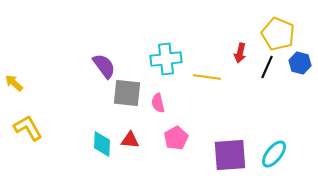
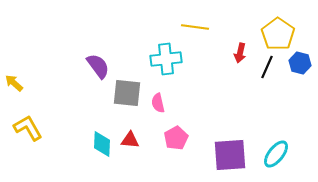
yellow pentagon: rotated 12 degrees clockwise
purple semicircle: moved 6 px left
yellow line: moved 12 px left, 50 px up
cyan ellipse: moved 2 px right
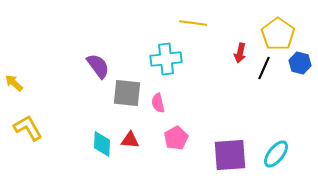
yellow line: moved 2 px left, 4 px up
black line: moved 3 px left, 1 px down
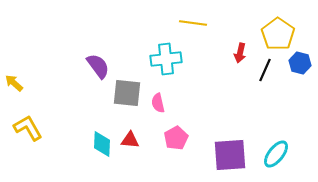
black line: moved 1 px right, 2 px down
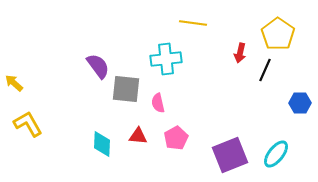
blue hexagon: moved 40 px down; rotated 15 degrees counterclockwise
gray square: moved 1 px left, 4 px up
yellow L-shape: moved 4 px up
red triangle: moved 8 px right, 4 px up
purple square: rotated 18 degrees counterclockwise
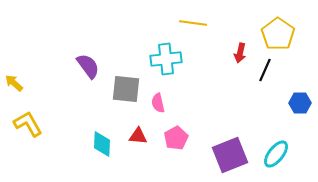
purple semicircle: moved 10 px left
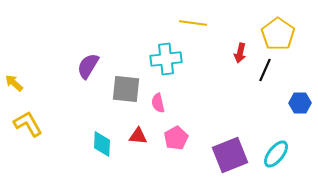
purple semicircle: rotated 112 degrees counterclockwise
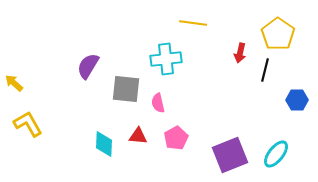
black line: rotated 10 degrees counterclockwise
blue hexagon: moved 3 px left, 3 px up
cyan diamond: moved 2 px right
